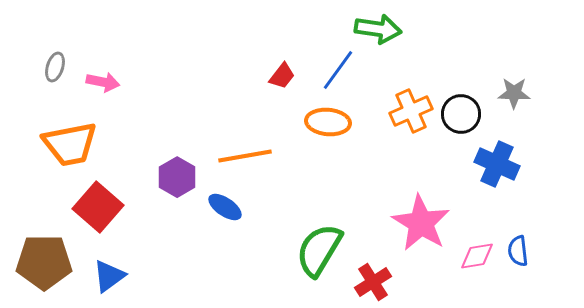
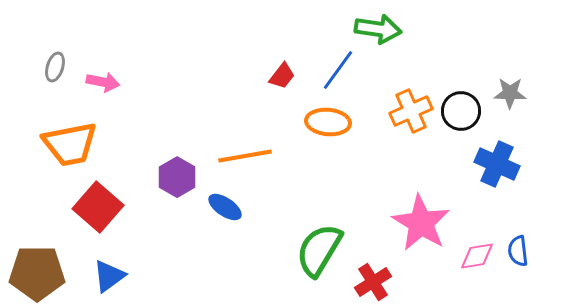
gray star: moved 4 px left
black circle: moved 3 px up
brown pentagon: moved 7 px left, 11 px down
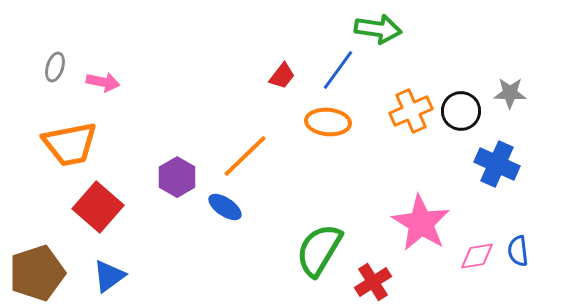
orange line: rotated 34 degrees counterclockwise
brown pentagon: rotated 18 degrees counterclockwise
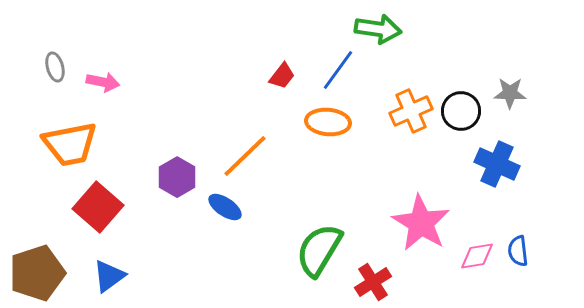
gray ellipse: rotated 32 degrees counterclockwise
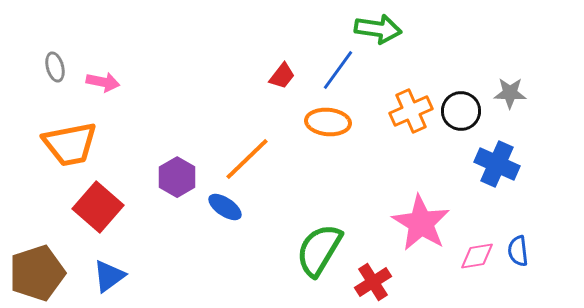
orange line: moved 2 px right, 3 px down
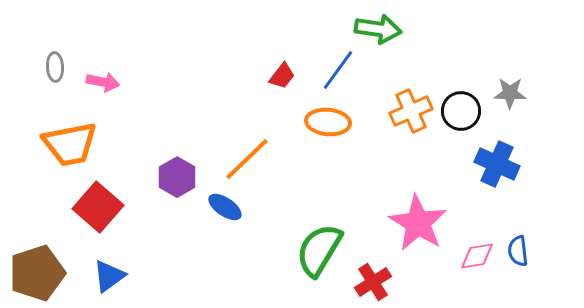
gray ellipse: rotated 12 degrees clockwise
pink star: moved 3 px left
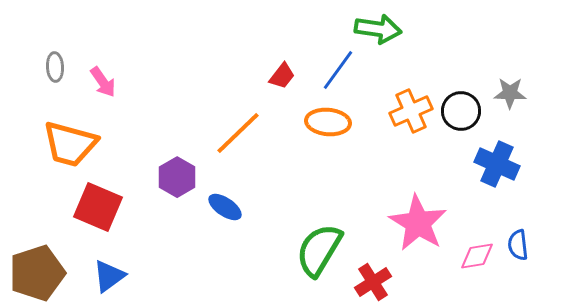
pink arrow: rotated 44 degrees clockwise
orange trapezoid: rotated 26 degrees clockwise
orange line: moved 9 px left, 26 px up
red square: rotated 18 degrees counterclockwise
blue semicircle: moved 6 px up
